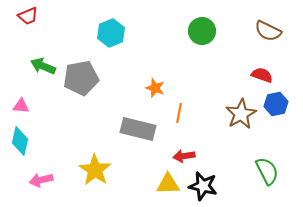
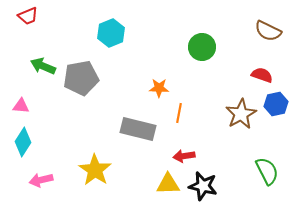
green circle: moved 16 px down
orange star: moved 4 px right; rotated 18 degrees counterclockwise
cyan diamond: moved 3 px right, 1 px down; rotated 20 degrees clockwise
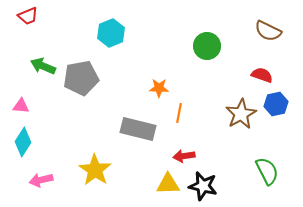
green circle: moved 5 px right, 1 px up
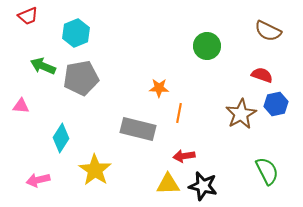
cyan hexagon: moved 35 px left
cyan diamond: moved 38 px right, 4 px up
pink arrow: moved 3 px left
